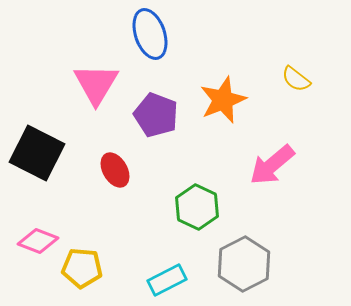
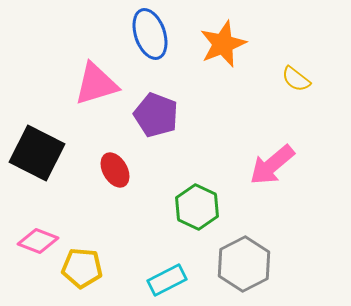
pink triangle: rotated 42 degrees clockwise
orange star: moved 56 px up
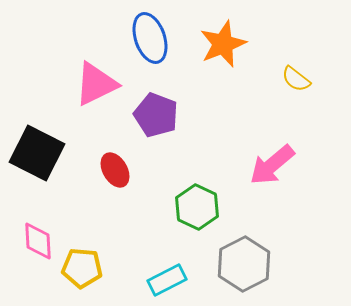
blue ellipse: moved 4 px down
pink triangle: rotated 9 degrees counterclockwise
pink diamond: rotated 66 degrees clockwise
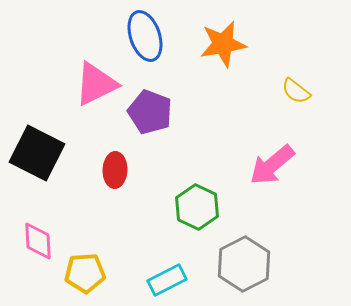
blue ellipse: moved 5 px left, 2 px up
orange star: rotated 12 degrees clockwise
yellow semicircle: moved 12 px down
purple pentagon: moved 6 px left, 3 px up
red ellipse: rotated 32 degrees clockwise
yellow pentagon: moved 3 px right, 5 px down; rotated 9 degrees counterclockwise
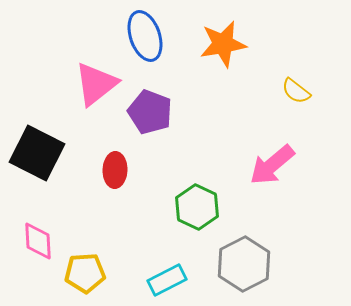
pink triangle: rotated 12 degrees counterclockwise
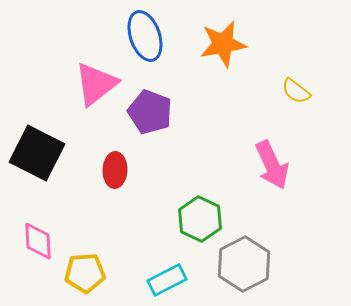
pink arrow: rotated 75 degrees counterclockwise
green hexagon: moved 3 px right, 12 px down
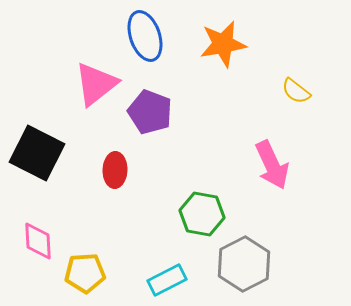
green hexagon: moved 2 px right, 5 px up; rotated 15 degrees counterclockwise
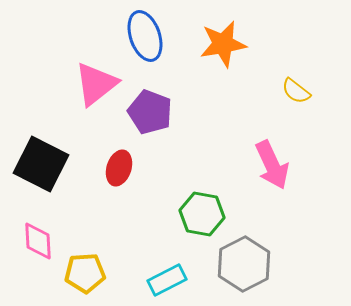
black square: moved 4 px right, 11 px down
red ellipse: moved 4 px right, 2 px up; rotated 16 degrees clockwise
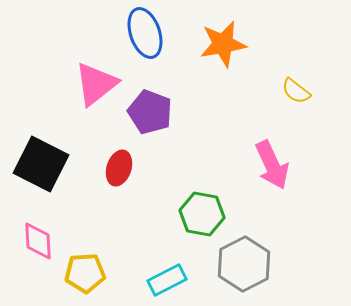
blue ellipse: moved 3 px up
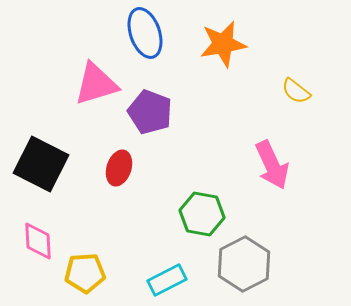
pink triangle: rotated 21 degrees clockwise
